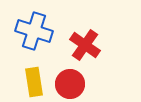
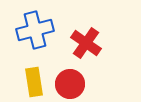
blue cross: moved 1 px right, 1 px up; rotated 33 degrees counterclockwise
red cross: moved 1 px right, 2 px up
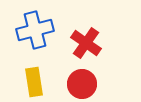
red circle: moved 12 px right
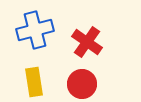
red cross: moved 1 px right, 1 px up
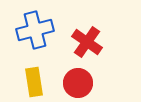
red circle: moved 4 px left, 1 px up
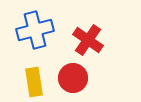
red cross: moved 1 px right, 2 px up
red circle: moved 5 px left, 5 px up
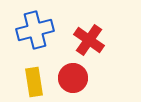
red cross: moved 1 px right
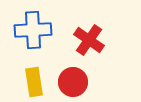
blue cross: moved 2 px left; rotated 12 degrees clockwise
red circle: moved 4 px down
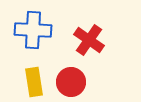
blue cross: rotated 6 degrees clockwise
red circle: moved 2 px left
